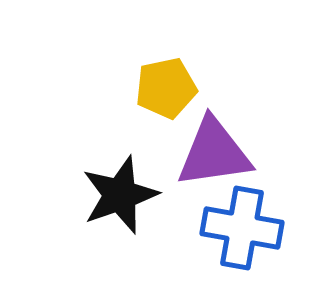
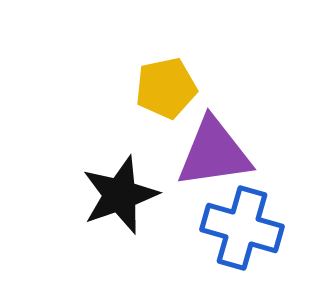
blue cross: rotated 6 degrees clockwise
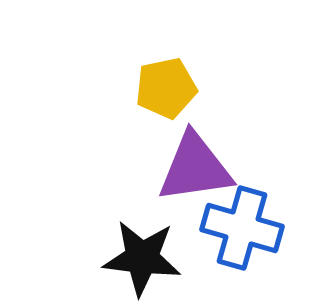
purple triangle: moved 19 px left, 15 px down
black star: moved 22 px right, 63 px down; rotated 26 degrees clockwise
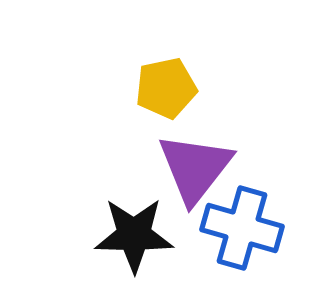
purple triangle: rotated 44 degrees counterclockwise
black star: moved 8 px left, 23 px up; rotated 6 degrees counterclockwise
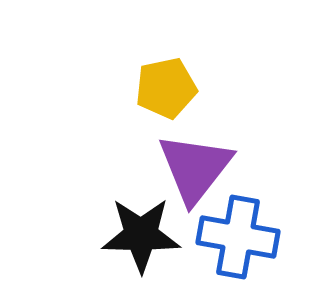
blue cross: moved 4 px left, 9 px down; rotated 6 degrees counterclockwise
black star: moved 7 px right
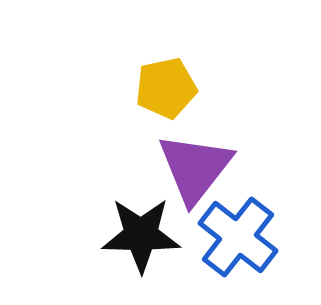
blue cross: rotated 28 degrees clockwise
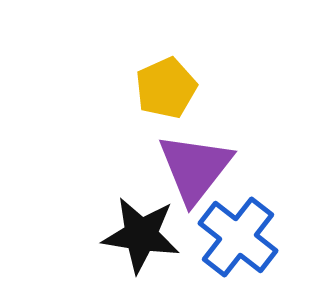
yellow pentagon: rotated 12 degrees counterclockwise
black star: rotated 8 degrees clockwise
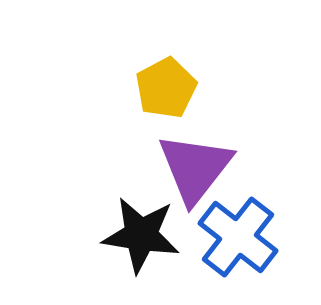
yellow pentagon: rotated 4 degrees counterclockwise
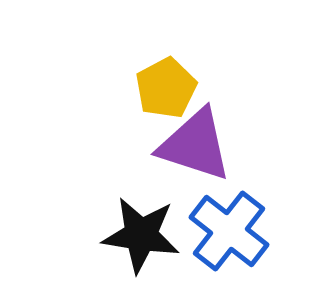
purple triangle: moved 23 px up; rotated 50 degrees counterclockwise
blue cross: moved 9 px left, 6 px up
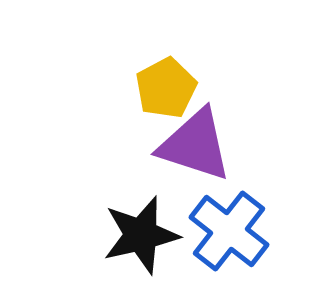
black star: rotated 22 degrees counterclockwise
